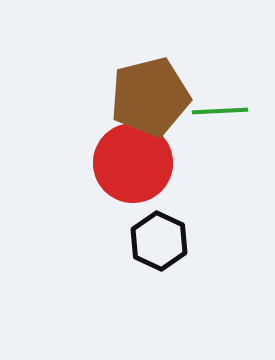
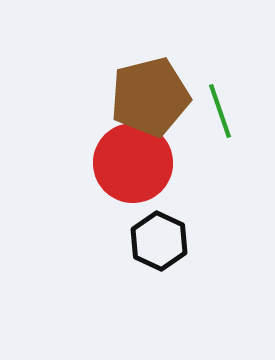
green line: rotated 74 degrees clockwise
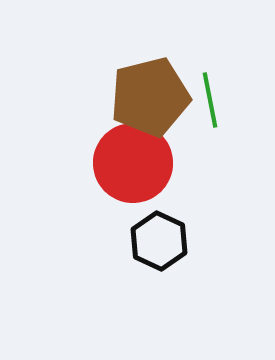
green line: moved 10 px left, 11 px up; rotated 8 degrees clockwise
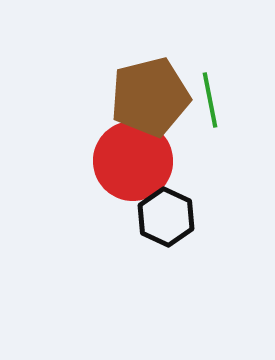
red circle: moved 2 px up
black hexagon: moved 7 px right, 24 px up
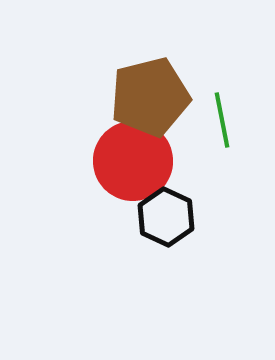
green line: moved 12 px right, 20 px down
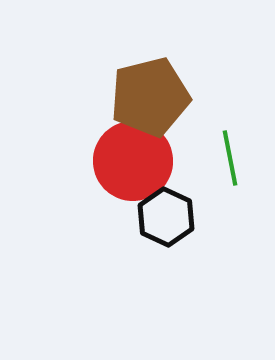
green line: moved 8 px right, 38 px down
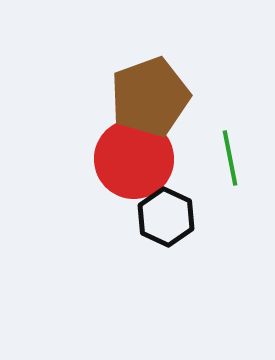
brown pentagon: rotated 6 degrees counterclockwise
red circle: moved 1 px right, 2 px up
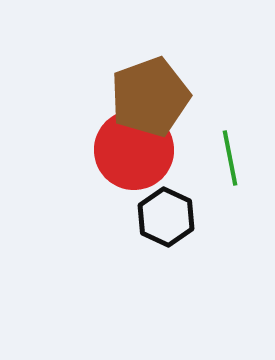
red circle: moved 9 px up
